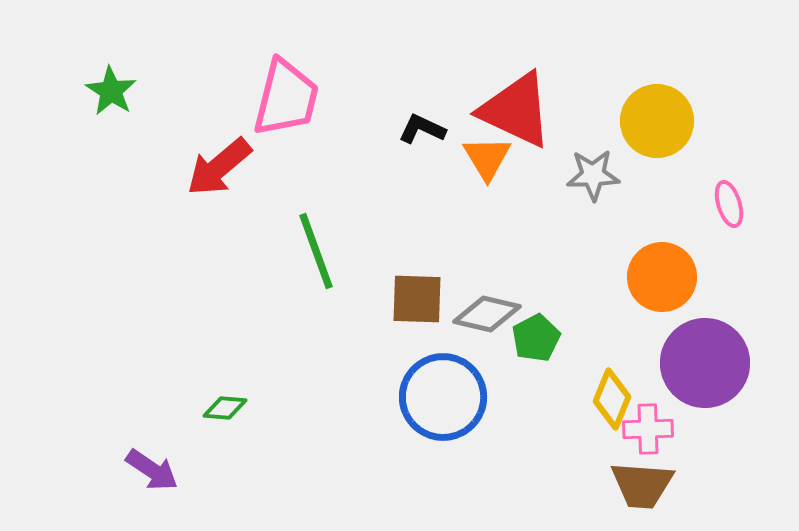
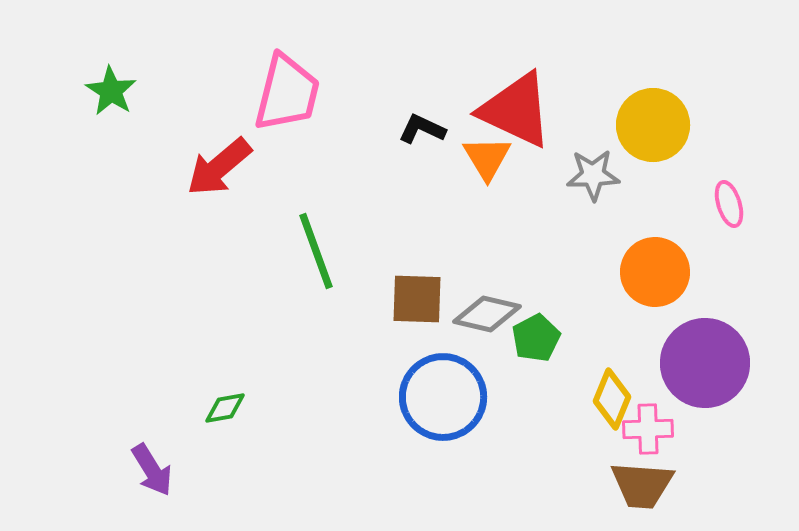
pink trapezoid: moved 1 px right, 5 px up
yellow circle: moved 4 px left, 4 px down
orange circle: moved 7 px left, 5 px up
green diamond: rotated 15 degrees counterclockwise
purple arrow: rotated 24 degrees clockwise
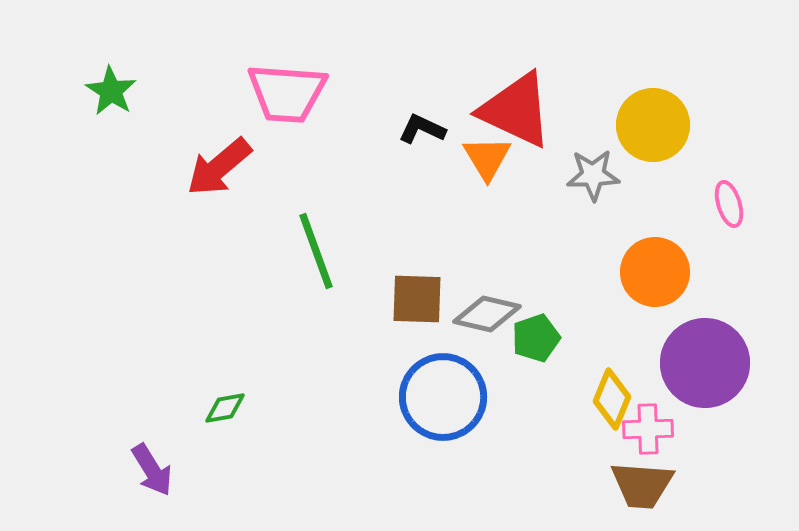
pink trapezoid: rotated 80 degrees clockwise
green pentagon: rotated 9 degrees clockwise
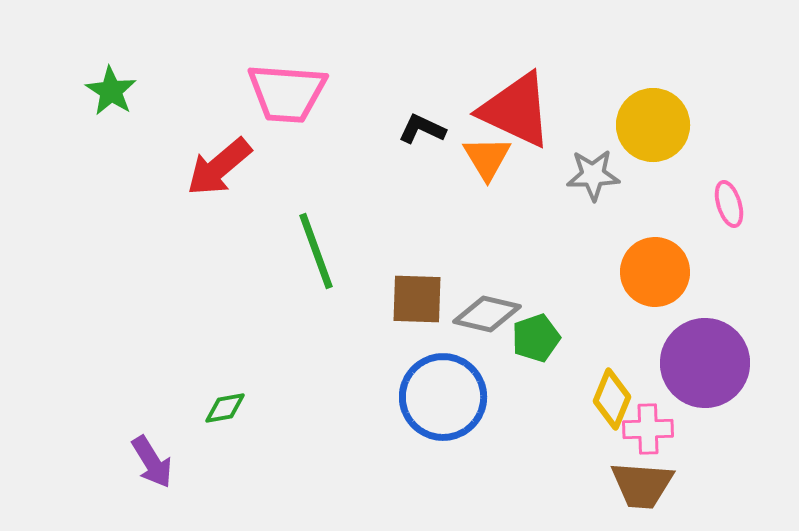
purple arrow: moved 8 px up
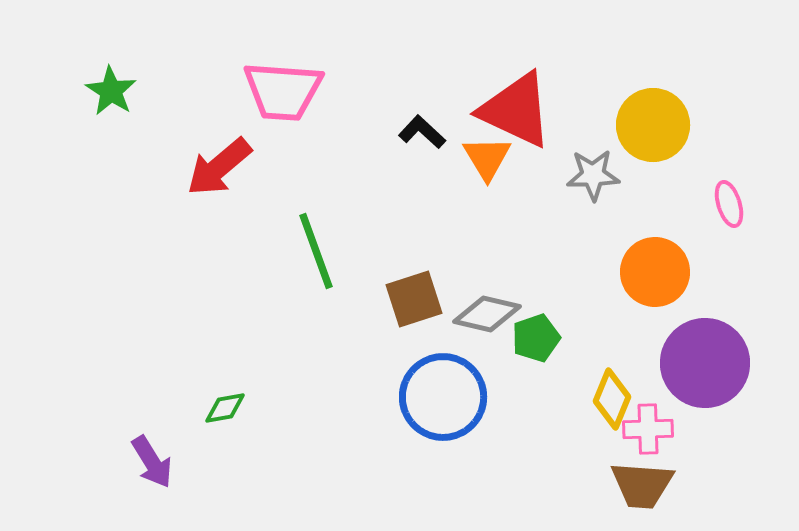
pink trapezoid: moved 4 px left, 2 px up
black L-shape: moved 3 px down; rotated 18 degrees clockwise
brown square: moved 3 px left; rotated 20 degrees counterclockwise
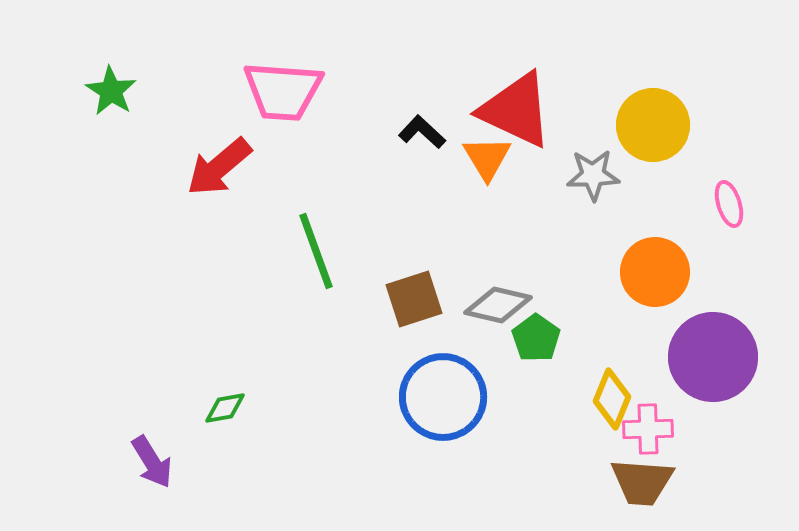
gray diamond: moved 11 px right, 9 px up
green pentagon: rotated 18 degrees counterclockwise
purple circle: moved 8 px right, 6 px up
brown trapezoid: moved 3 px up
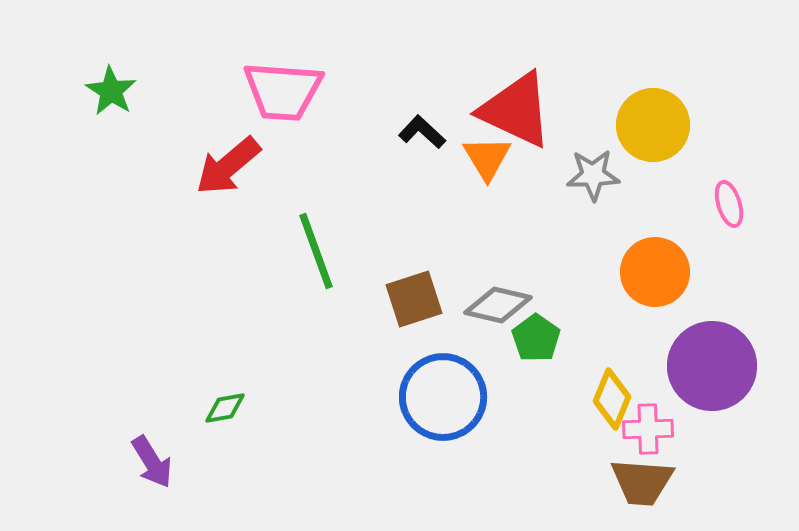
red arrow: moved 9 px right, 1 px up
purple circle: moved 1 px left, 9 px down
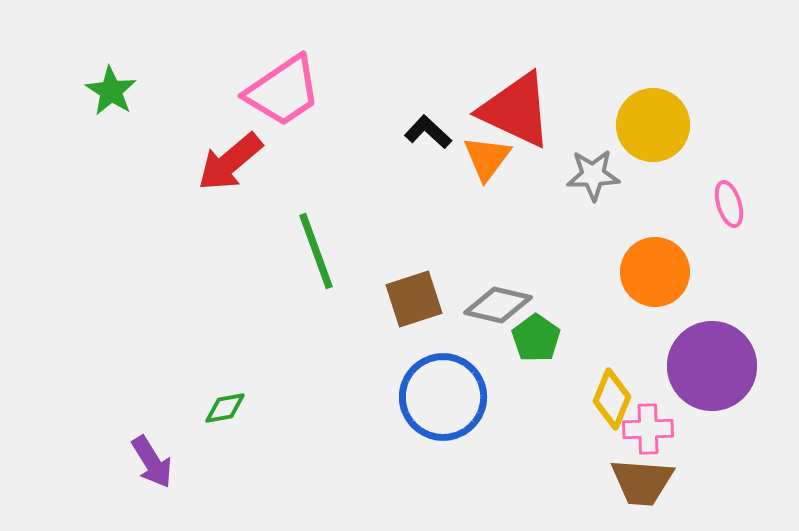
pink trapezoid: rotated 38 degrees counterclockwise
black L-shape: moved 6 px right
orange triangle: rotated 8 degrees clockwise
red arrow: moved 2 px right, 4 px up
